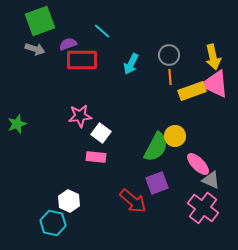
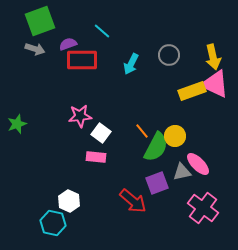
orange line: moved 28 px left, 54 px down; rotated 35 degrees counterclockwise
gray triangle: moved 29 px left, 8 px up; rotated 36 degrees counterclockwise
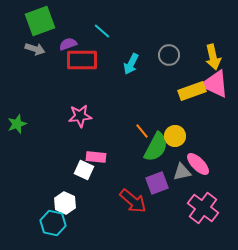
white square: moved 17 px left, 37 px down; rotated 12 degrees counterclockwise
white hexagon: moved 4 px left, 2 px down
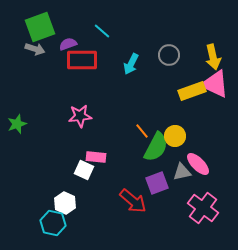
green square: moved 6 px down
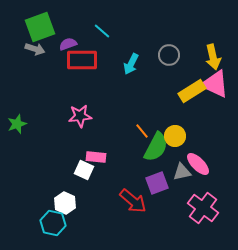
yellow rectangle: rotated 12 degrees counterclockwise
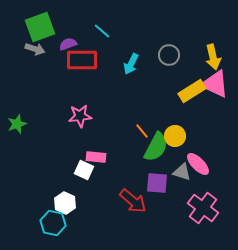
gray triangle: rotated 30 degrees clockwise
purple square: rotated 25 degrees clockwise
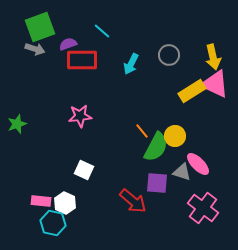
pink rectangle: moved 55 px left, 44 px down
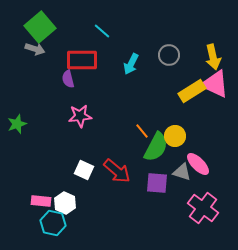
green square: rotated 20 degrees counterclockwise
purple semicircle: moved 35 px down; rotated 84 degrees counterclockwise
red arrow: moved 16 px left, 30 px up
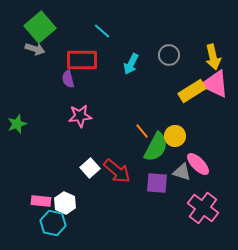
white square: moved 6 px right, 2 px up; rotated 24 degrees clockwise
